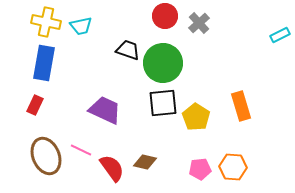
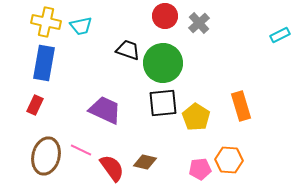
brown ellipse: rotated 36 degrees clockwise
orange hexagon: moved 4 px left, 7 px up
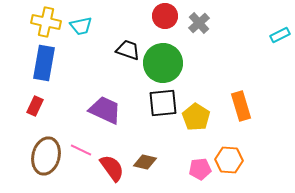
red rectangle: moved 1 px down
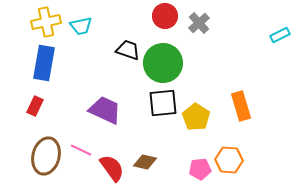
yellow cross: rotated 24 degrees counterclockwise
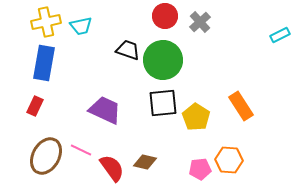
gray cross: moved 1 px right, 1 px up
green circle: moved 3 px up
orange rectangle: rotated 16 degrees counterclockwise
brown ellipse: rotated 15 degrees clockwise
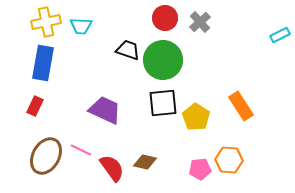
red circle: moved 2 px down
cyan trapezoid: rotated 15 degrees clockwise
blue rectangle: moved 1 px left
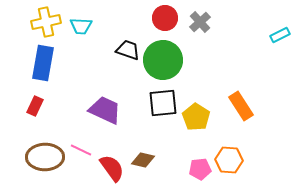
brown ellipse: moved 1 px left, 1 px down; rotated 60 degrees clockwise
brown diamond: moved 2 px left, 2 px up
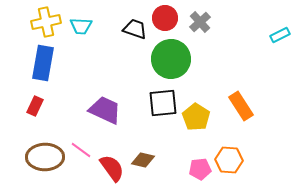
black trapezoid: moved 7 px right, 21 px up
green circle: moved 8 px right, 1 px up
pink line: rotated 10 degrees clockwise
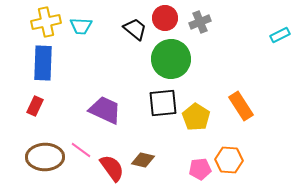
gray cross: rotated 20 degrees clockwise
black trapezoid: rotated 20 degrees clockwise
blue rectangle: rotated 8 degrees counterclockwise
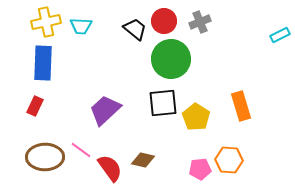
red circle: moved 1 px left, 3 px down
orange rectangle: rotated 16 degrees clockwise
purple trapezoid: rotated 68 degrees counterclockwise
red semicircle: moved 2 px left
